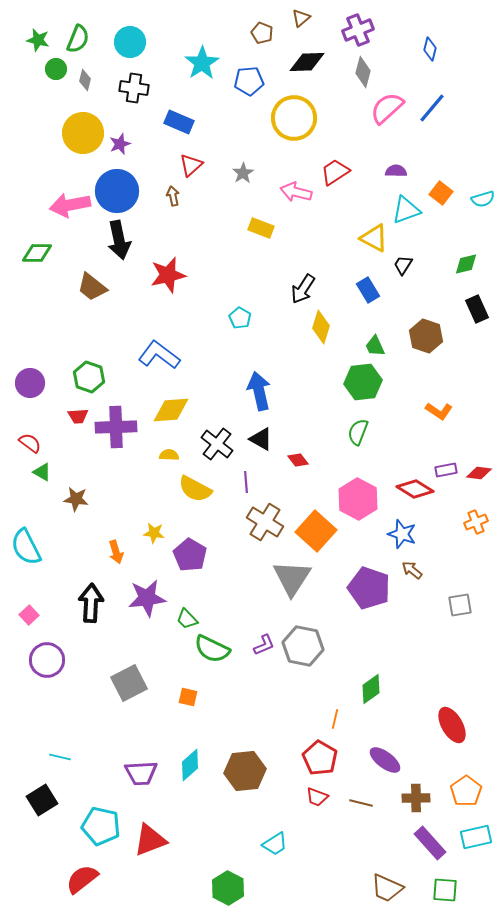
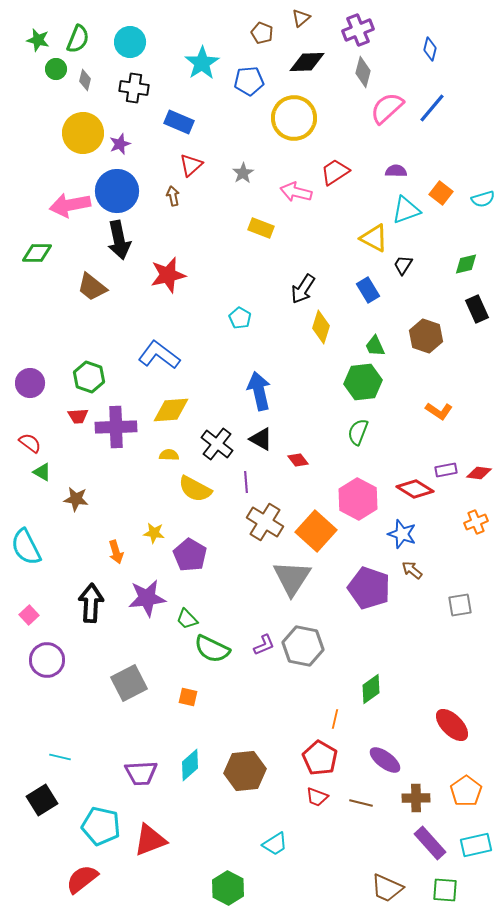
red ellipse at (452, 725): rotated 15 degrees counterclockwise
cyan rectangle at (476, 837): moved 8 px down
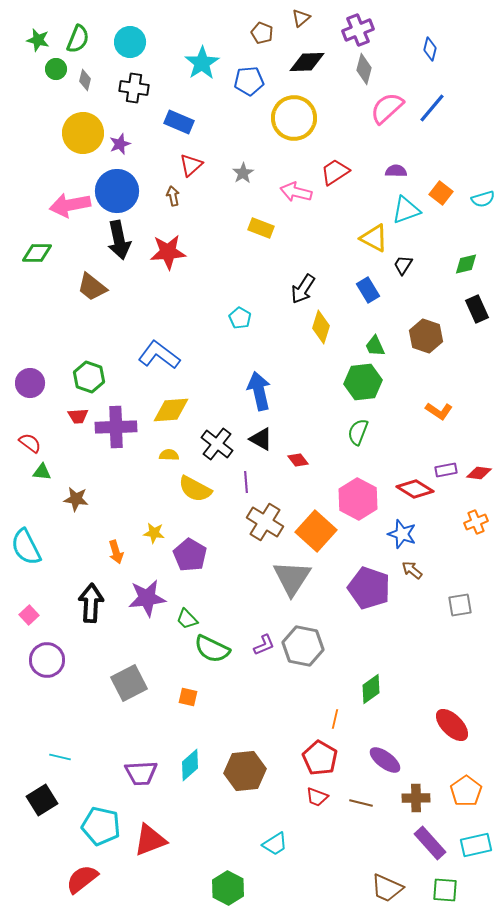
gray diamond at (363, 72): moved 1 px right, 3 px up
red star at (168, 275): moved 23 px up; rotated 9 degrees clockwise
green triangle at (42, 472): rotated 24 degrees counterclockwise
